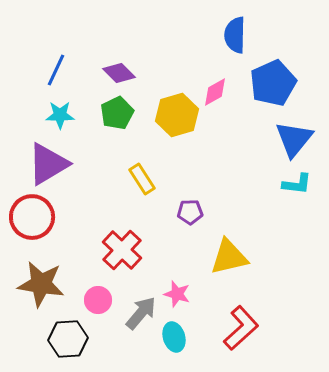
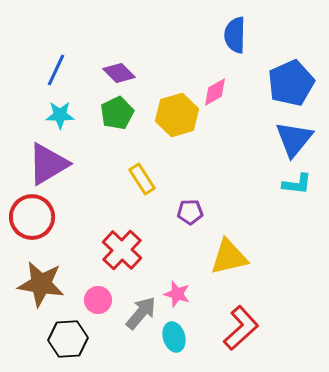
blue pentagon: moved 18 px right
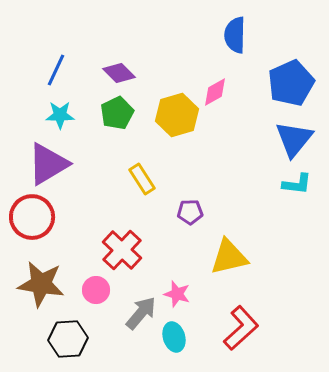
pink circle: moved 2 px left, 10 px up
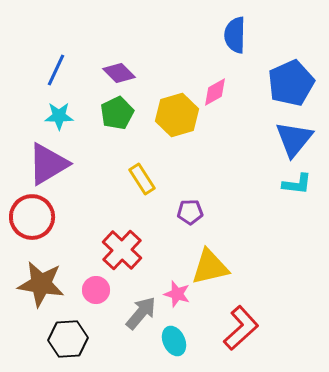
cyan star: moved 1 px left, 1 px down
yellow triangle: moved 19 px left, 10 px down
cyan ellipse: moved 4 px down; rotated 8 degrees counterclockwise
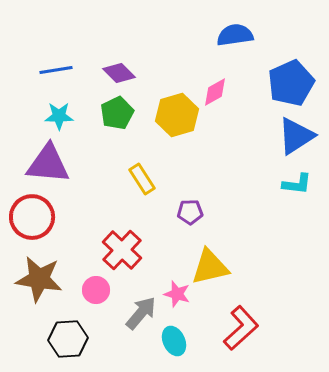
blue semicircle: rotated 81 degrees clockwise
blue line: rotated 56 degrees clockwise
blue triangle: moved 2 px right, 3 px up; rotated 18 degrees clockwise
purple triangle: rotated 36 degrees clockwise
brown star: moved 2 px left, 5 px up
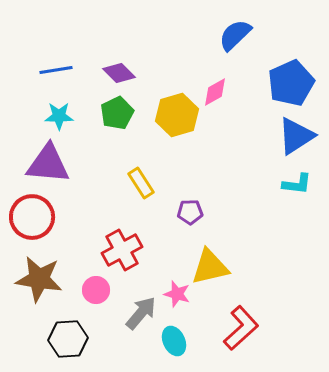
blue semicircle: rotated 36 degrees counterclockwise
yellow rectangle: moved 1 px left, 4 px down
red cross: rotated 18 degrees clockwise
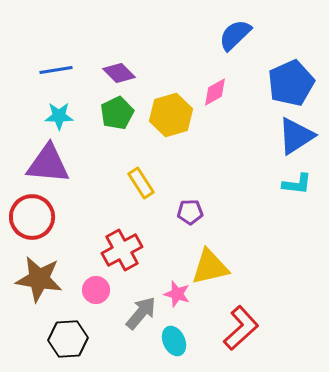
yellow hexagon: moved 6 px left
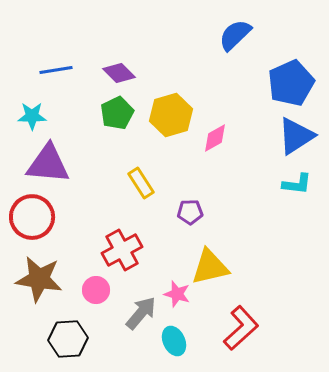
pink diamond: moved 46 px down
cyan star: moved 27 px left
